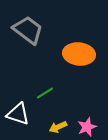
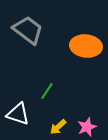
orange ellipse: moved 7 px right, 8 px up
green line: moved 2 px right, 2 px up; rotated 24 degrees counterclockwise
yellow arrow: rotated 18 degrees counterclockwise
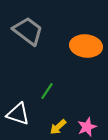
gray trapezoid: moved 1 px down
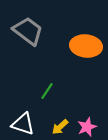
white triangle: moved 5 px right, 10 px down
yellow arrow: moved 2 px right
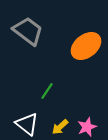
orange ellipse: rotated 44 degrees counterclockwise
white triangle: moved 4 px right; rotated 20 degrees clockwise
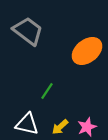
orange ellipse: moved 1 px right, 5 px down
white triangle: rotated 25 degrees counterclockwise
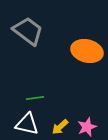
orange ellipse: rotated 52 degrees clockwise
green line: moved 12 px left, 7 px down; rotated 48 degrees clockwise
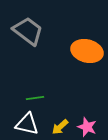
pink star: rotated 30 degrees counterclockwise
